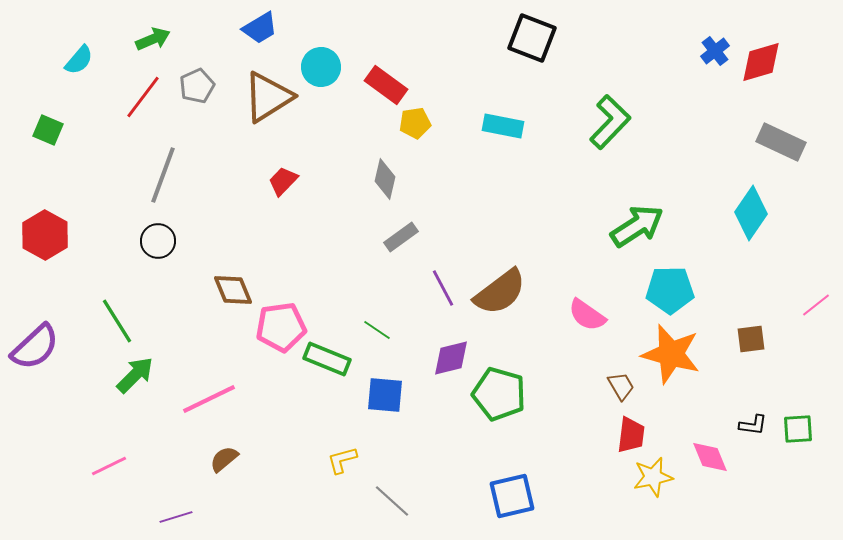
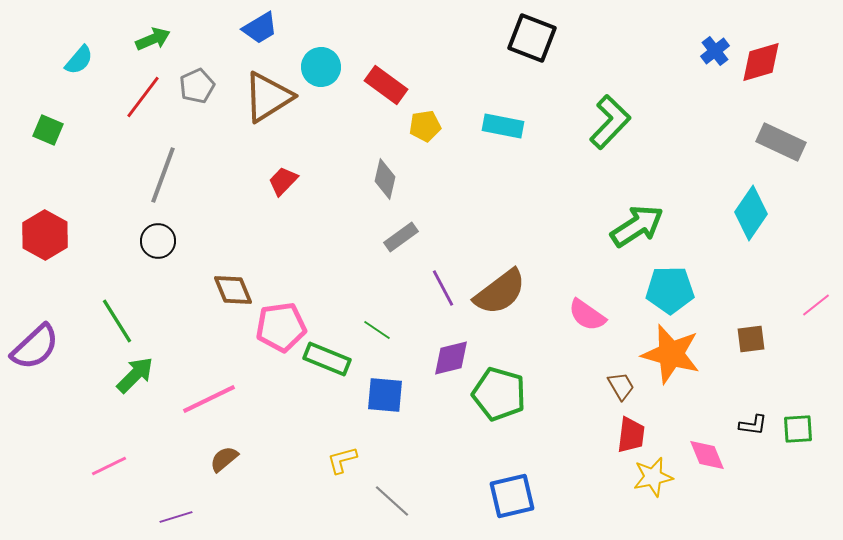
yellow pentagon at (415, 123): moved 10 px right, 3 px down
pink diamond at (710, 457): moved 3 px left, 2 px up
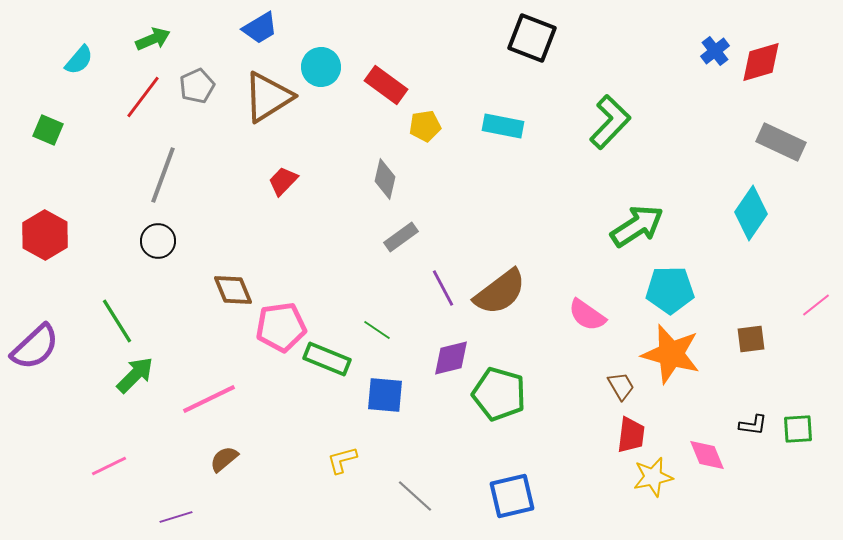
gray line at (392, 501): moved 23 px right, 5 px up
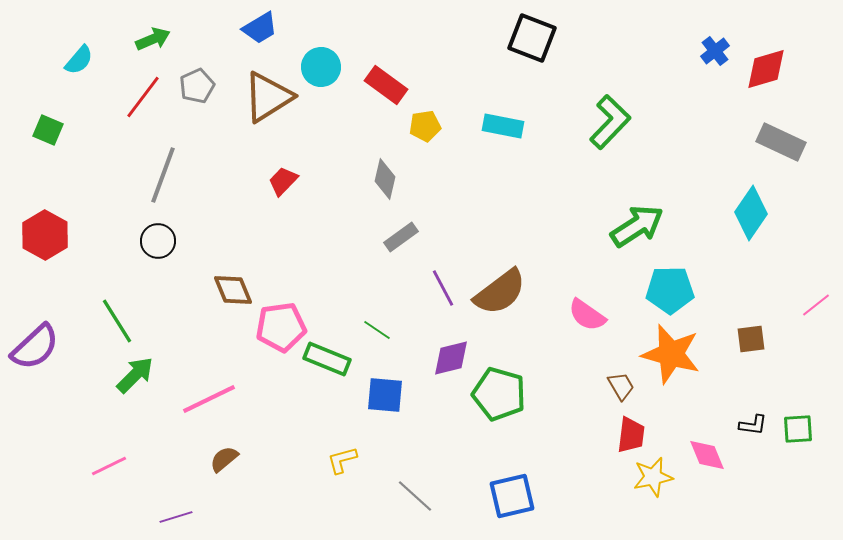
red diamond at (761, 62): moved 5 px right, 7 px down
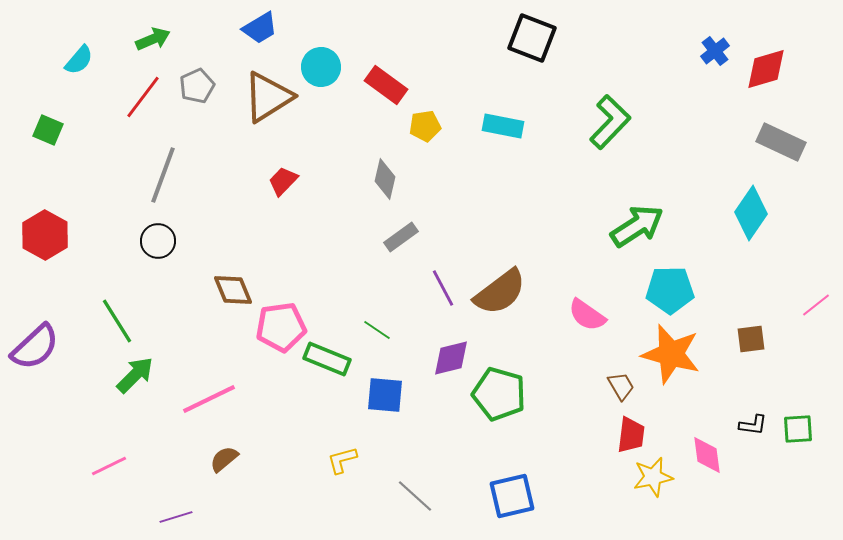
pink diamond at (707, 455): rotated 15 degrees clockwise
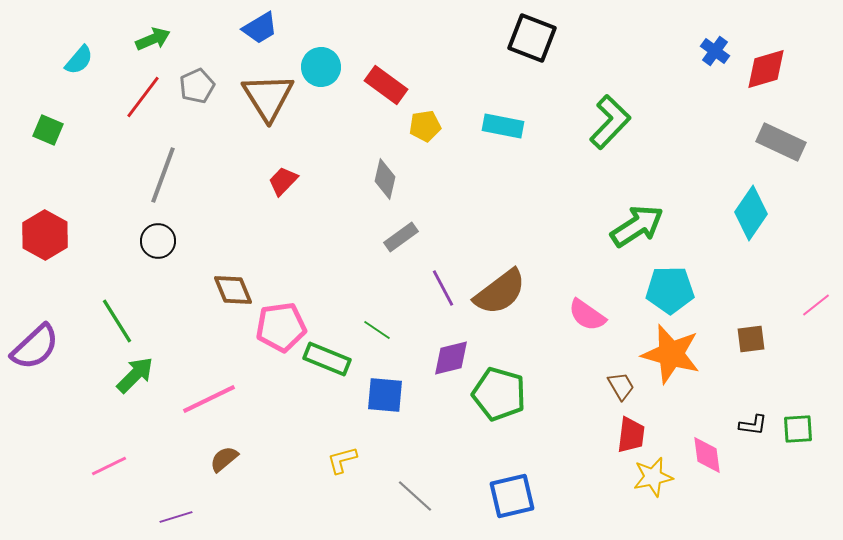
blue cross at (715, 51): rotated 16 degrees counterclockwise
brown triangle at (268, 97): rotated 30 degrees counterclockwise
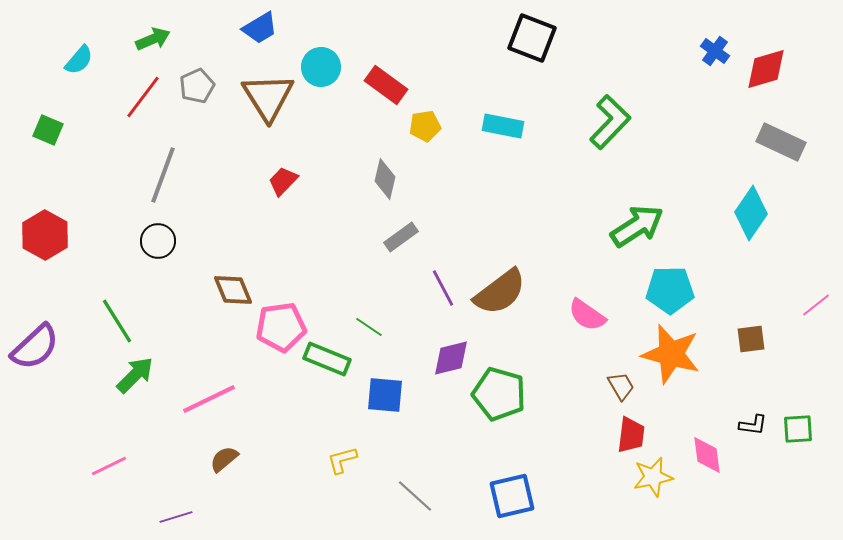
green line at (377, 330): moved 8 px left, 3 px up
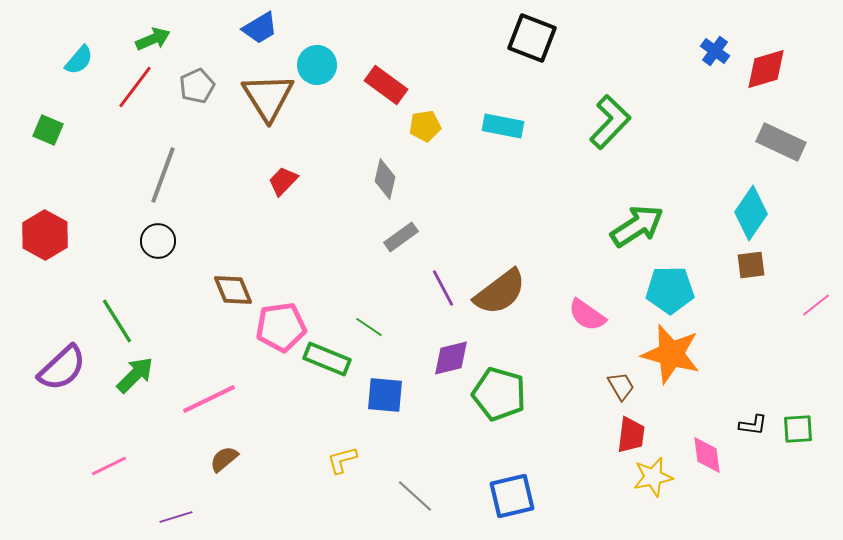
cyan circle at (321, 67): moved 4 px left, 2 px up
red line at (143, 97): moved 8 px left, 10 px up
brown square at (751, 339): moved 74 px up
purple semicircle at (35, 347): moved 27 px right, 21 px down
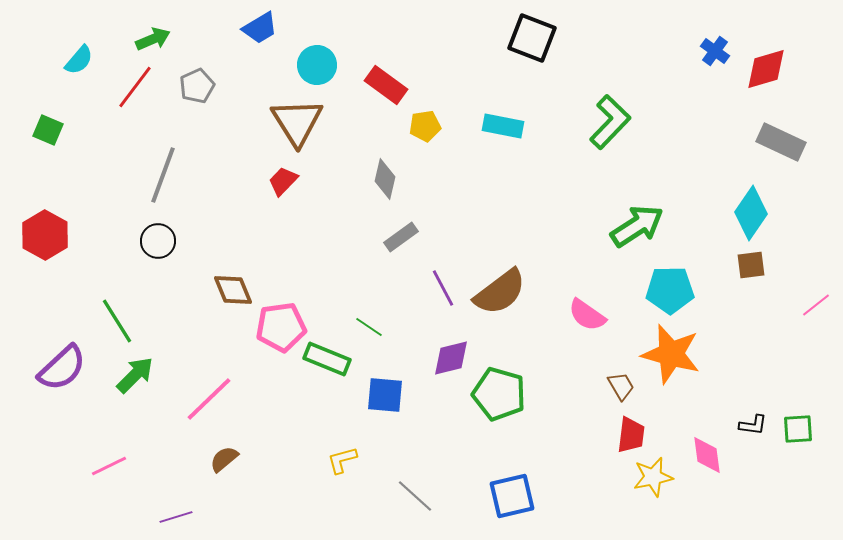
brown triangle at (268, 97): moved 29 px right, 25 px down
pink line at (209, 399): rotated 18 degrees counterclockwise
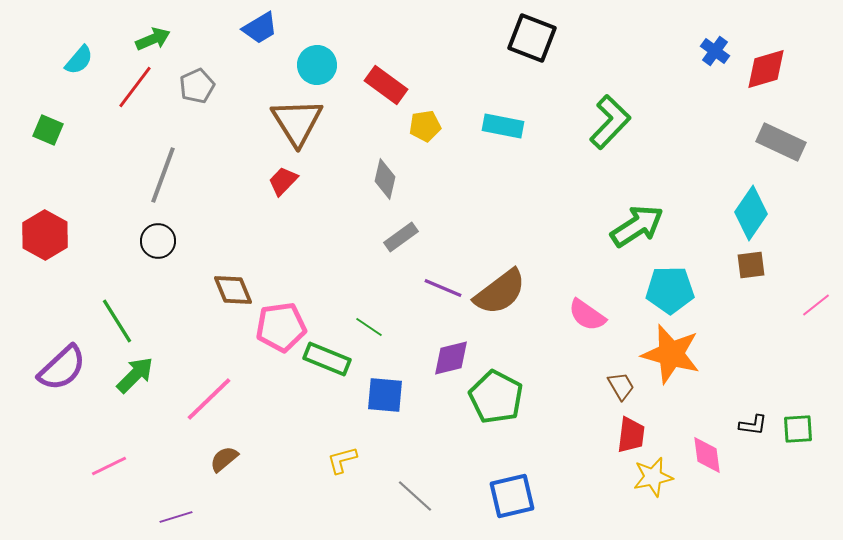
purple line at (443, 288): rotated 39 degrees counterclockwise
green pentagon at (499, 394): moved 3 px left, 3 px down; rotated 12 degrees clockwise
